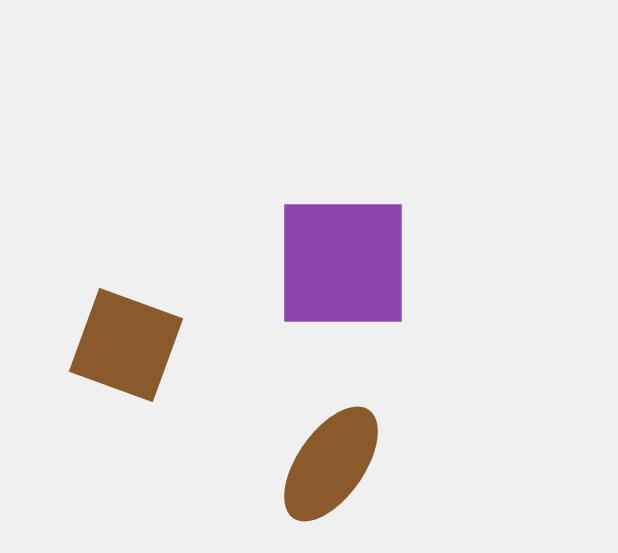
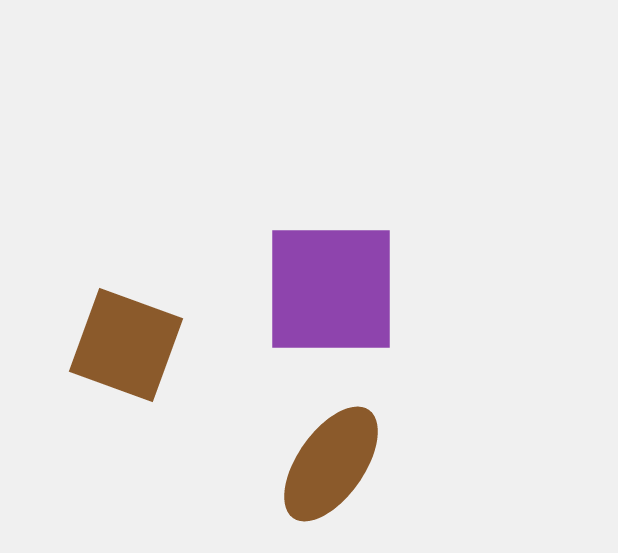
purple square: moved 12 px left, 26 px down
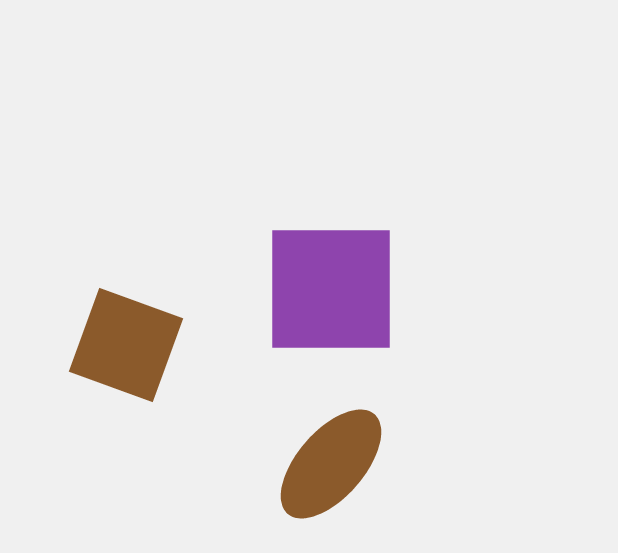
brown ellipse: rotated 6 degrees clockwise
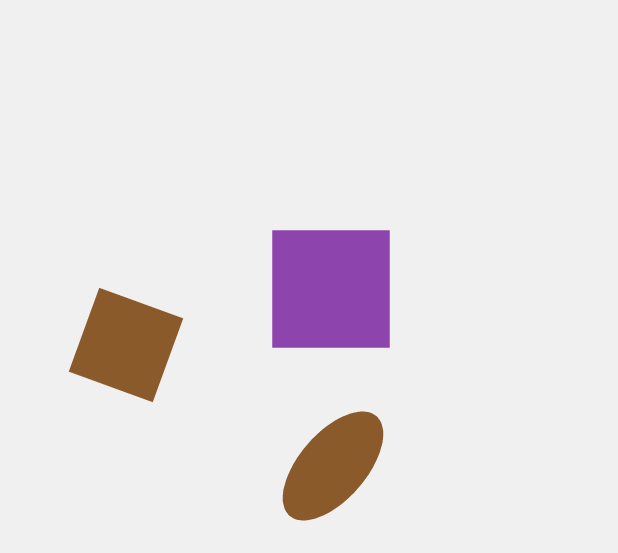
brown ellipse: moved 2 px right, 2 px down
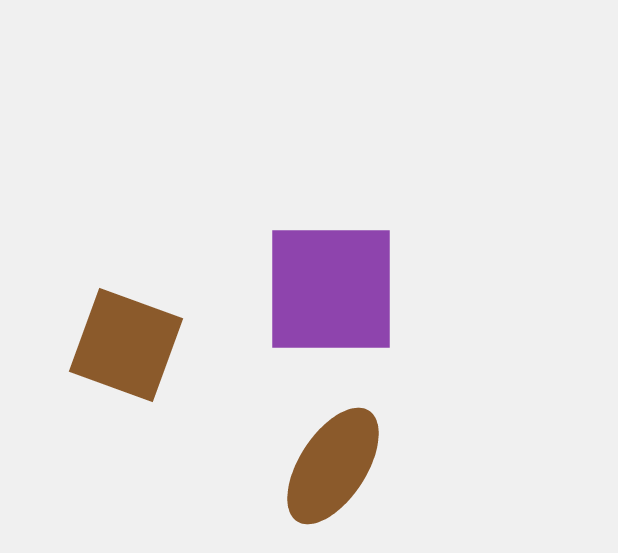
brown ellipse: rotated 8 degrees counterclockwise
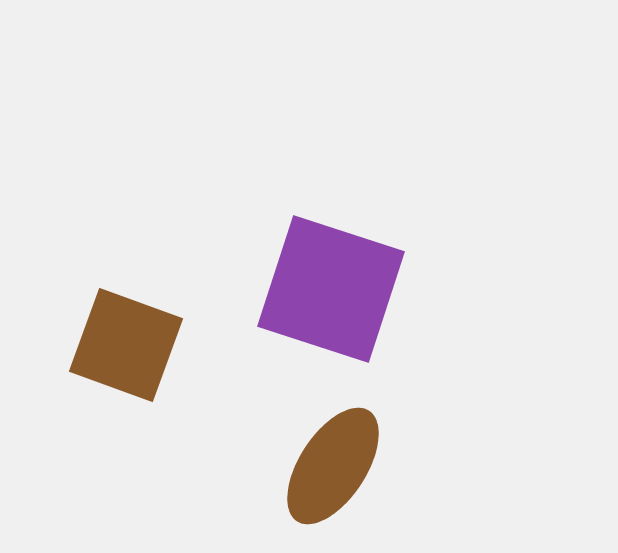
purple square: rotated 18 degrees clockwise
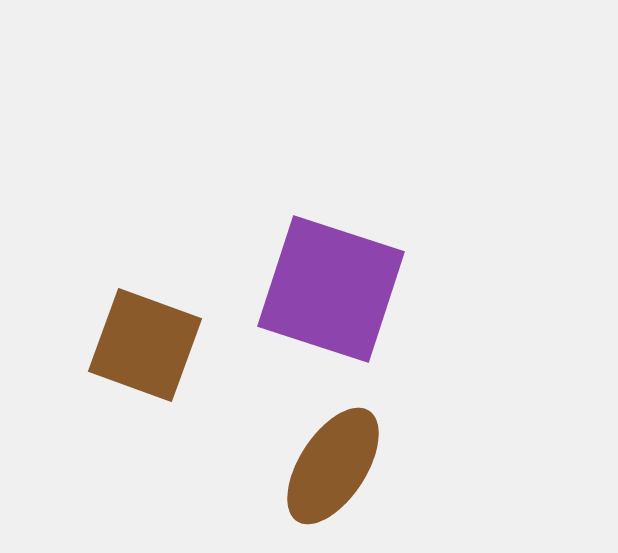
brown square: moved 19 px right
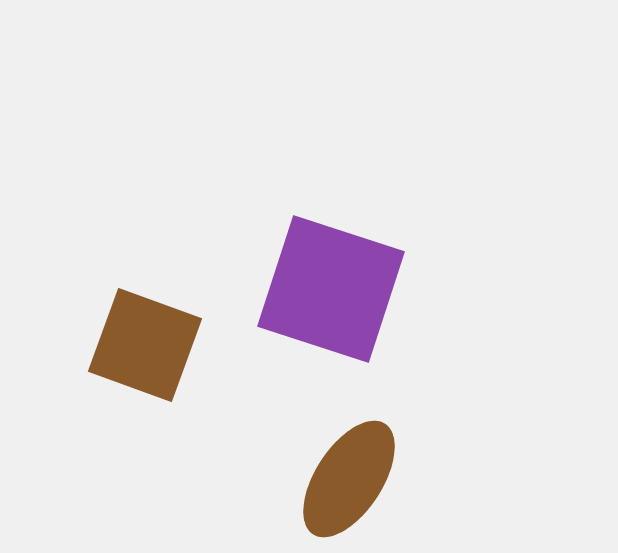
brown ellipse: moved 16 px right, 13 px down
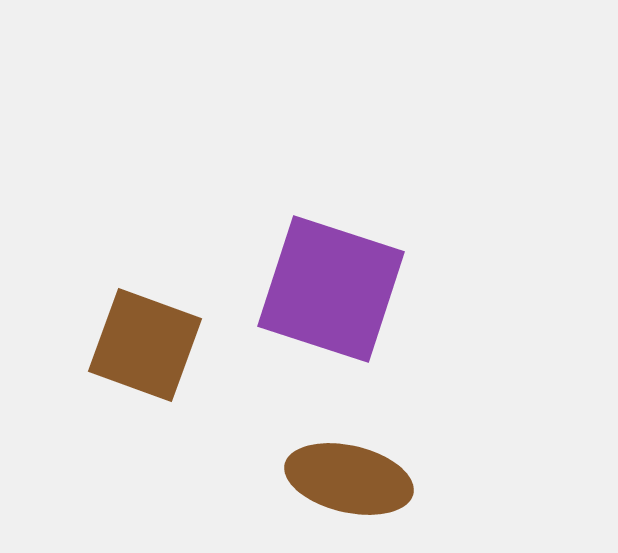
brown ellipse: rotated 70 degrees clockwise
